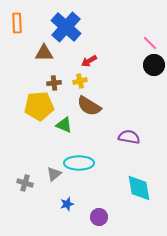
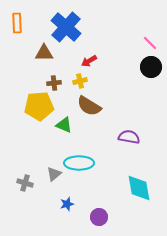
black circle: moved 3 px left, 2 px down
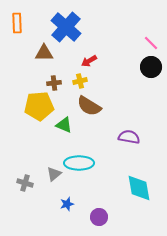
pink line: moved 1 px right
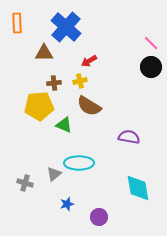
cyan diamond: moved 1 px left
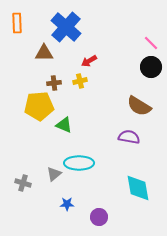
brown semicircle: moved 50 px right
gray cross: moved 2 px left
blue star: rotated 16 degrees clockwise
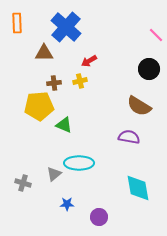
pink line: moved 5 px right, 8 px up
black circle: moved 2 px left, 2 px down
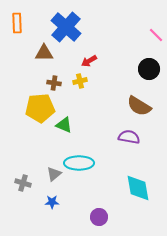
brown cross: rotated 16 degrees clockwise
yellow pentagon: moved 1 px right, 2 px down
blue star: moved 15 px left, 2 px up
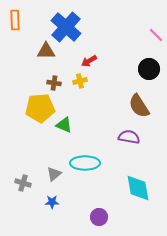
orange rectangle: moved 2 px left, 3 px up
brown triangle: moved 2 px right, 2 px up
brown semicircle: rotated 25 degrees clockwise
cyan ellipse: moved 6 px right
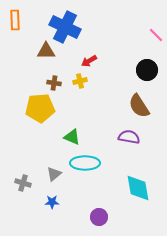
blue cross: moved 1 px left; rotated 16 degrees counterclockwise
black circle: moved 2 px left, 1 px down
green triangle: moved 8 px right, 12 px down
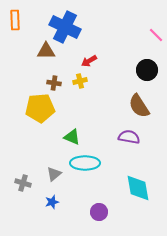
blue star: rotated 16 degrees counterclockwise
purple circle: moved 5 px up
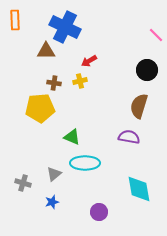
brown semicircle: rotated 50 degrees clockwise
cyan diamond: moved 1 px right, 1 px down
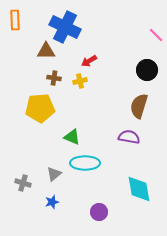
brown cross: moved 5 px up
